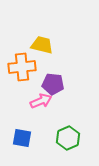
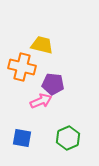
orange cross: rotated 20 degrees clockwise
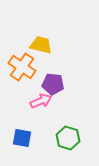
yellow trapezoid: moved 1 px left
orange cross: rotated 20 degrees clockwise
green hexagon: rotated 20 degrees counterclockwise
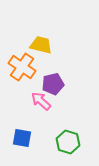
purple pentagon: rotated 20 degrees counterclockwise
pink arrow: rotated 115 degrees counterclockwise
green hexagon: moved 4 px down
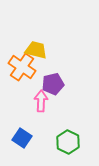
yellow trapezoid: moved 5 px left, 5 px down
pink arrow: rotated 50 degrees clockwise
blue square: rotated 24 degrees clockwise
green hexagon: rotated 10 degrees clockwise
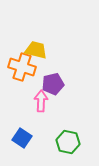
orange cross: rotated 16 degrees counterclockwise
green hexagon: rotated 15 degrees counterclockwise
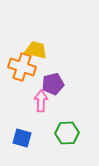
blue square: rotated 18 degrees counterclockwise
green hexagon: moved 1 px left, 9 px up; rotated 15 degrees counterclockwise
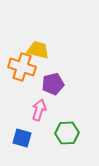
yellow trapezoid: moved 2 px right
pink arrow: moved 2 px left, 9 px down; rotated 15 degrees clockwise
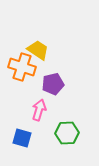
yellow trapezoid: rotated 20 degrees clockwise
